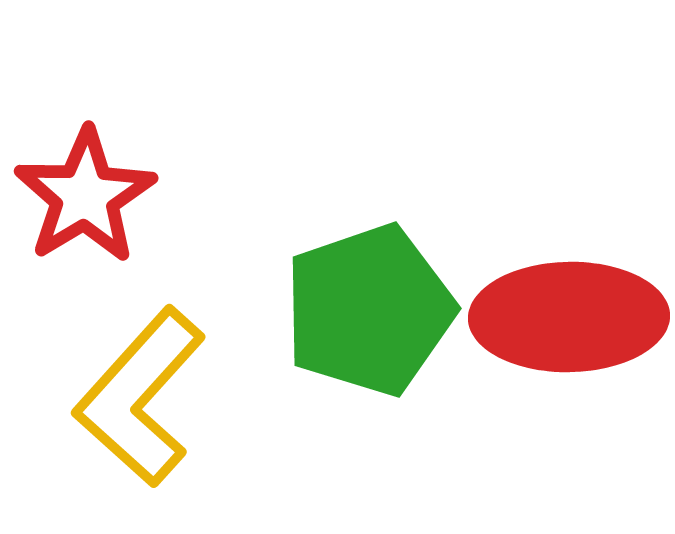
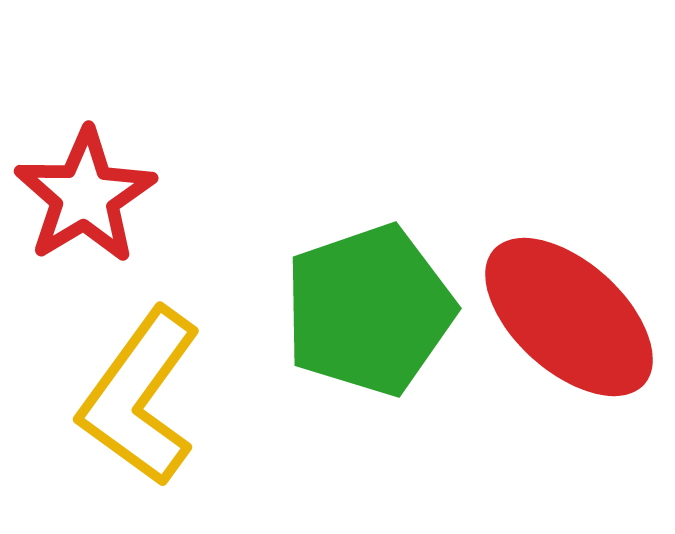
red ellipse: rotated 43 degrees clockwise
yellow L-shape: rotated 6 degrees counterclockwise
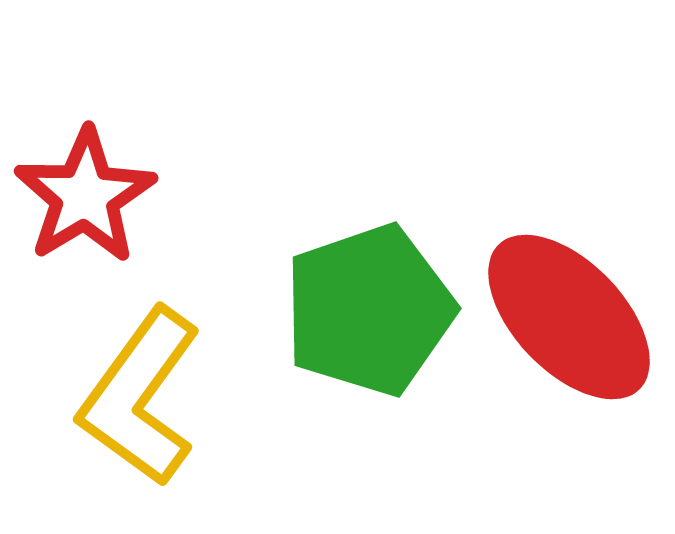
red ellipse: rotated 4 degrees clockwise
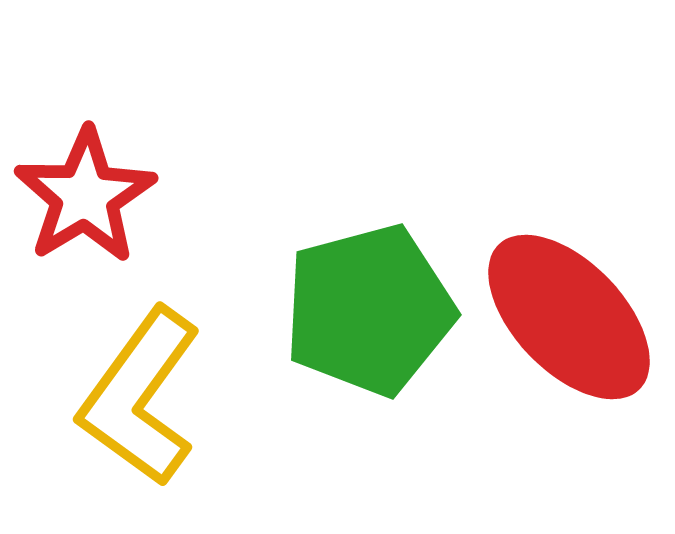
green pentagon: rotated 4 degrees clockwise
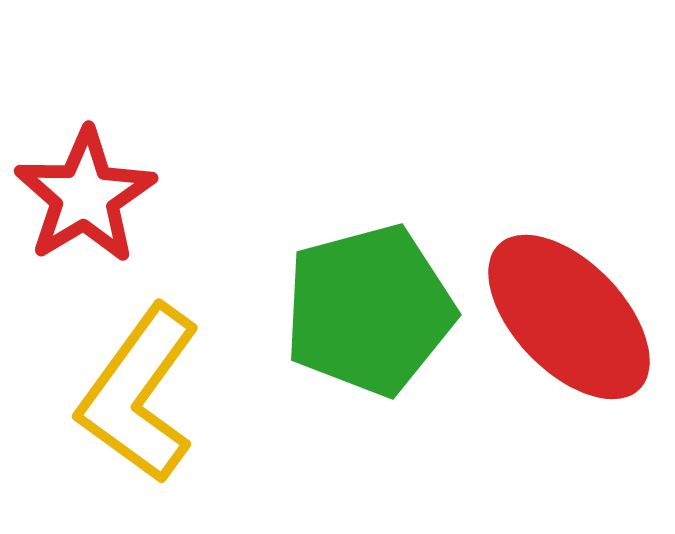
yellow L-shape: moved 1 px left, 3 px up
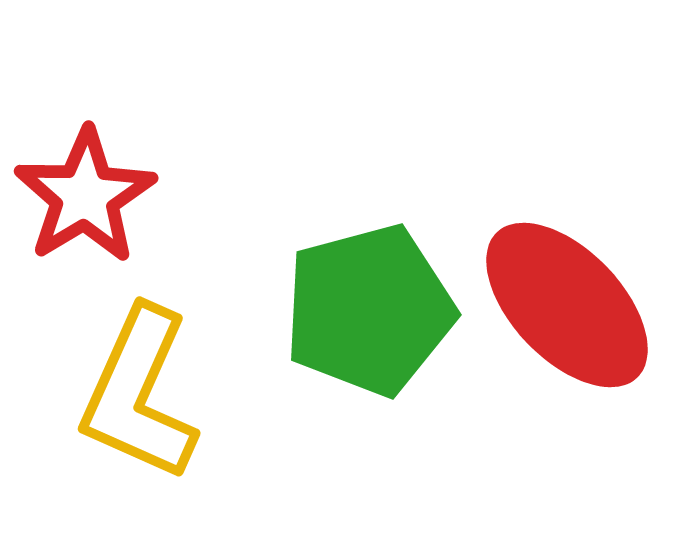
red ellipse: moved 2 px left, 12 px up
yellow L-shape: rotated 12 degrees counterclockwise
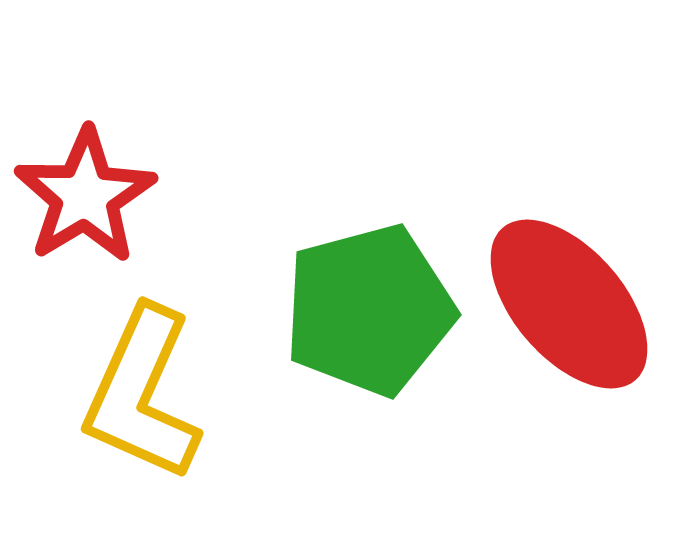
red ellipse: moved 2 px right, 1 px up; rotated 3 degrees clockwise
yellow L-shape: moved 3 px right
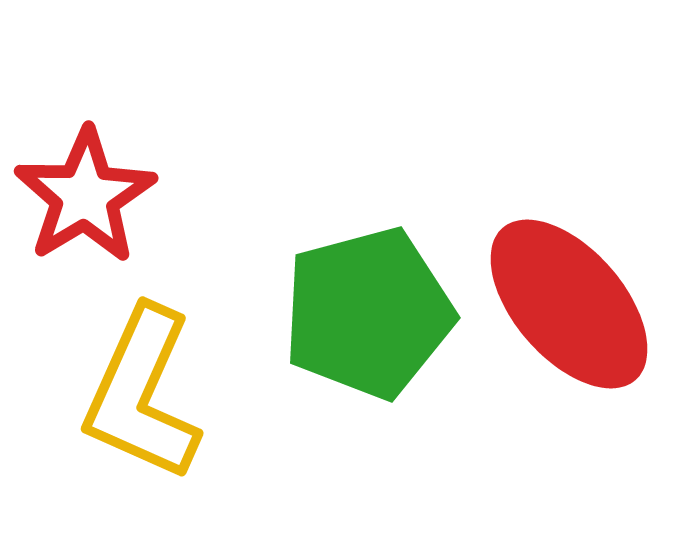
green pentagon: moved 1 px left, 3 px down
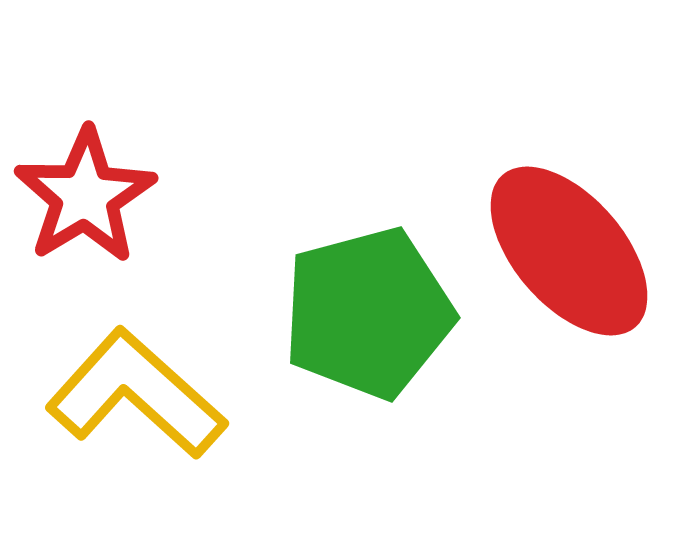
red ellipse: moved 53 px up
yellow L-shape: moved 6 px left; rotated 108 degrees clockwise
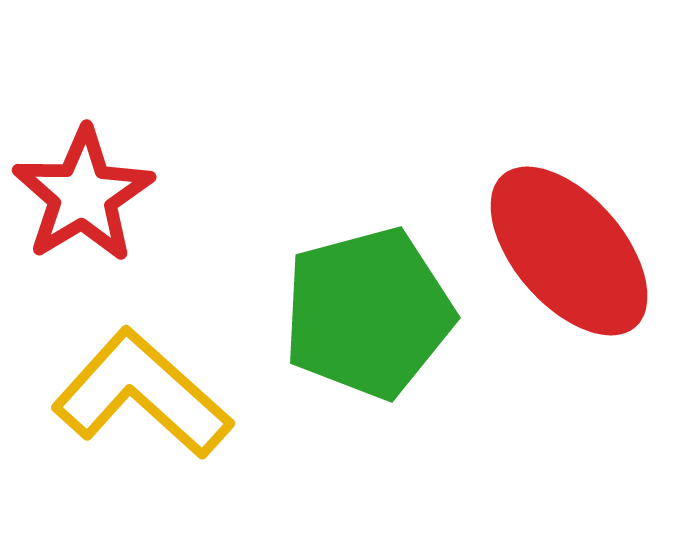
red star: moved 2 px left, 1 px up
yellow L-shape: moved 6 px right
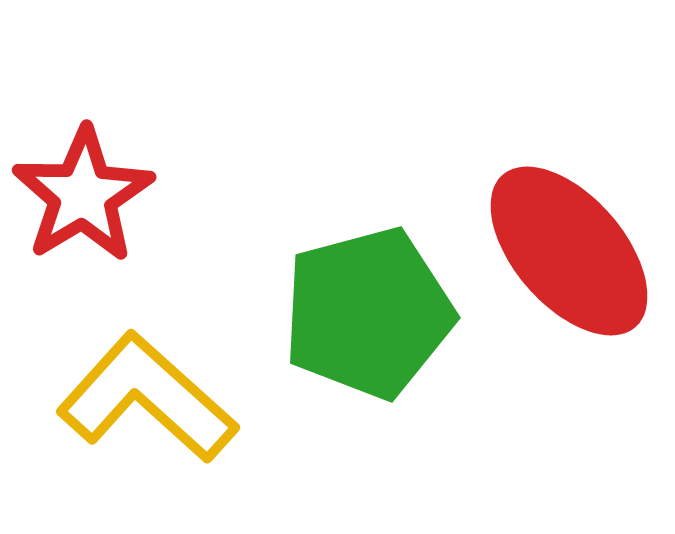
yellow L-shape: moved 5 px right, 4 px down
